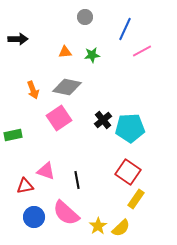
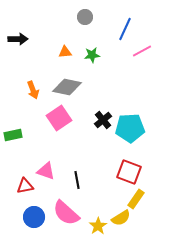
red square: moved 1 px right; rotated 15 degrees counterclockwise
yellow semicircle: moved 10 px up; rotated 12 degrees clockwise
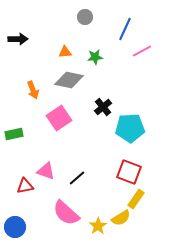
green star: moved 3 px right, 2 px down
gray diamond: moved 2 px right, 7 px up
black cross: moved 13 px up
green rectangle: moved 1 px right, 1 px up
black line: moved 2 px up; rotated 60 degrees clockwise
blue circle: moved 19 px left, 10 px down
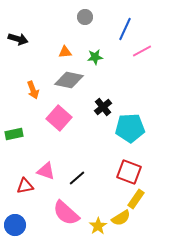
black arrow: rotated 18 degrees clockwise
pink square: rotated 15 degrees counterclockwise
blue circle: moved 2 px up
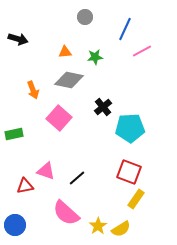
yellow semicircle: moved 11 px down
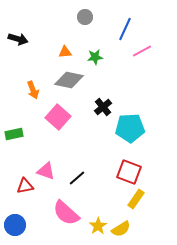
pink square: moved 1 px left, 1 px up
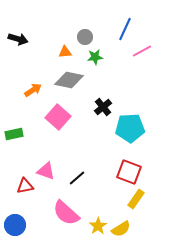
gray circle: moved 20 px down
orange arrow: rotated 102 degrees counterclockwise
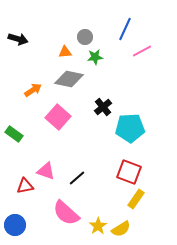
gray diamond: moved 1 px up
green rectangle: rotated 48 degrees clockwise
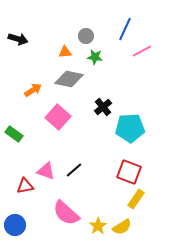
gray circle: moved 1 px right, 1 px up
green star: rotated 14 degrees clockwise
black line: moved 3 px left, 8 px up
yellow semicircle: moved 1 px right, 2 px up
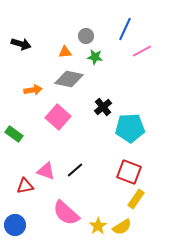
black arrow: moved 3 px right, 5 px down
orange arrow: rotated 24 degrees clockwise
black line: moved 1 px right
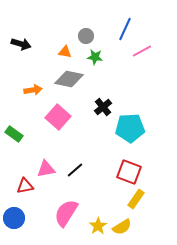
orange triangle: rotated 16 degrees clockwise
pink triangle: moved 2 px up; rotated 30 degrees counterclockwise
pink semicircle: rotated 80 degrees clockwise
blue circle: moved 1 px left, 7 px up
